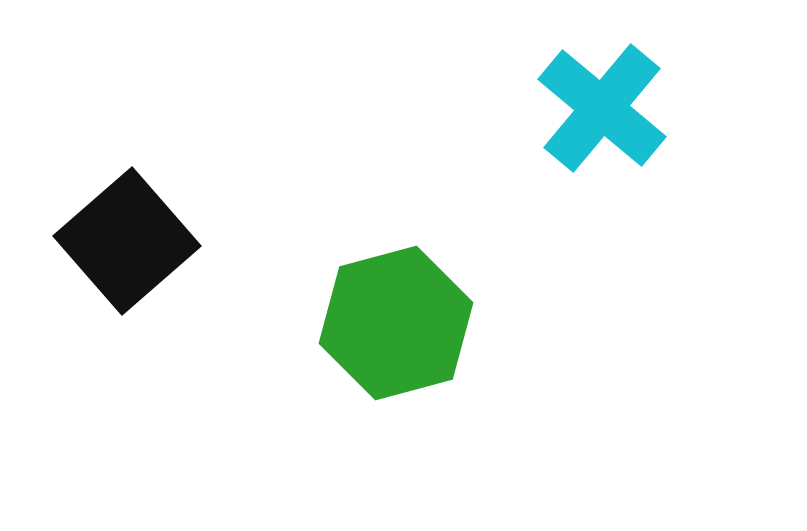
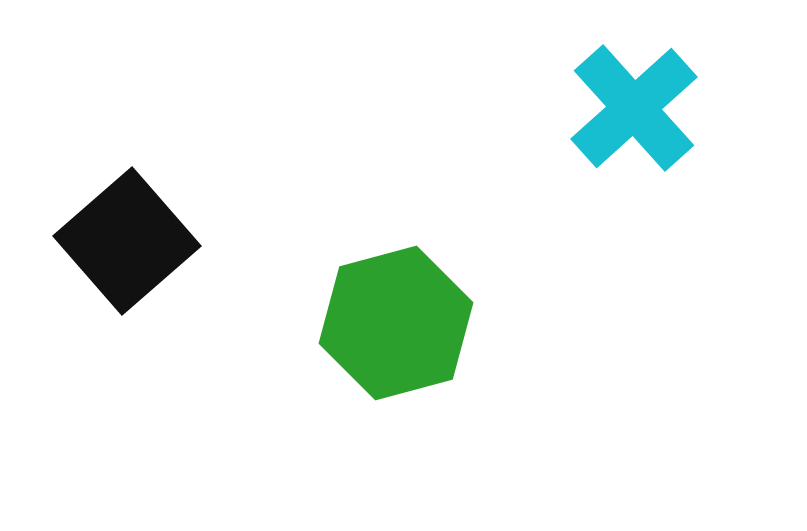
cyan cross: moved 32 px right; rotated 8 degrees clockwise
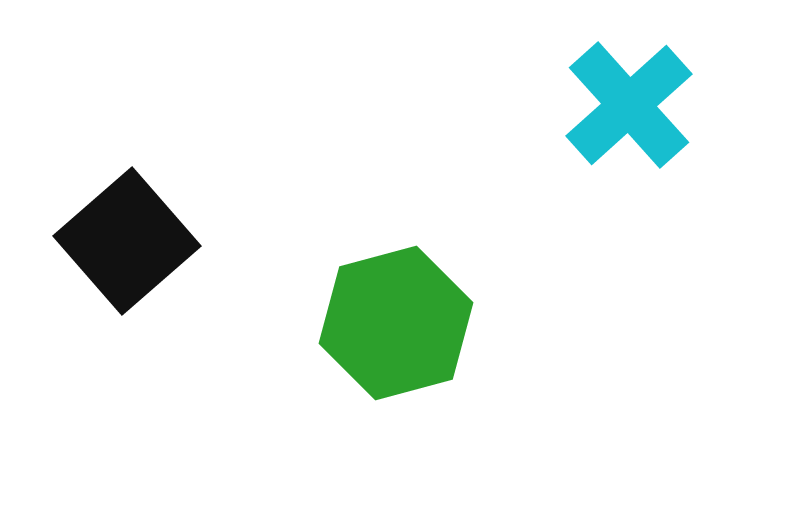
cyan cross: moved 5 px left, 3 px up
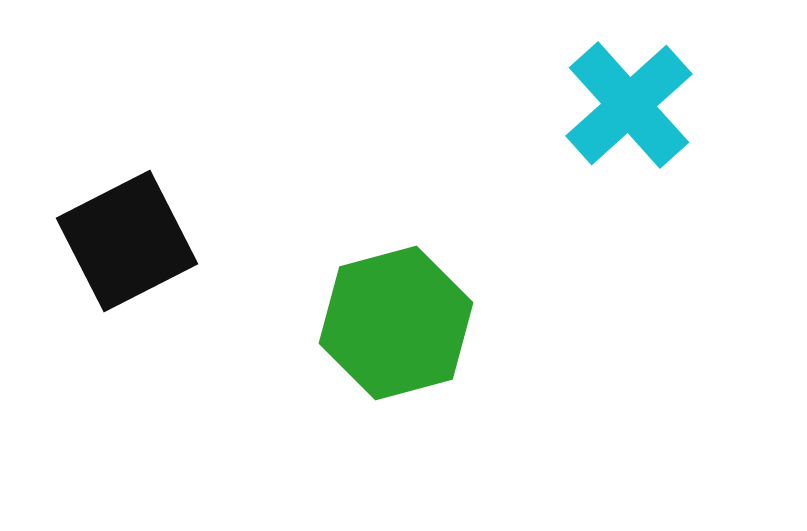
black square: rotated 14 degrees clockwise
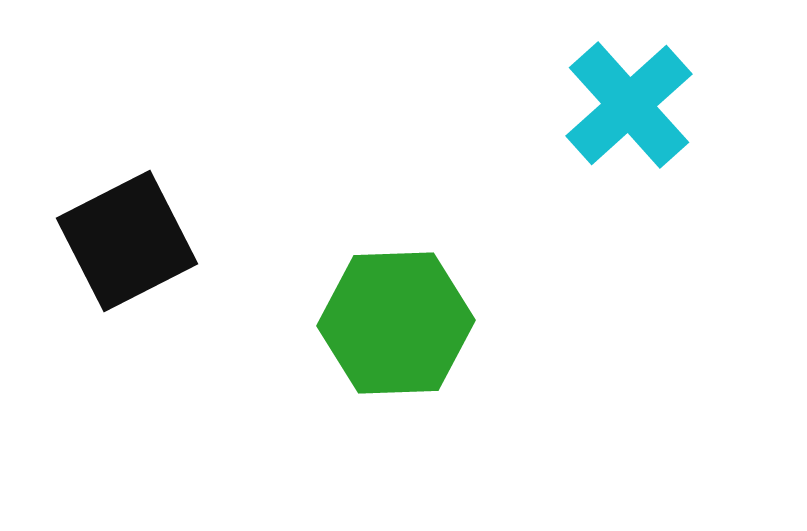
green hexagon: rotated 13 degrees clockwise
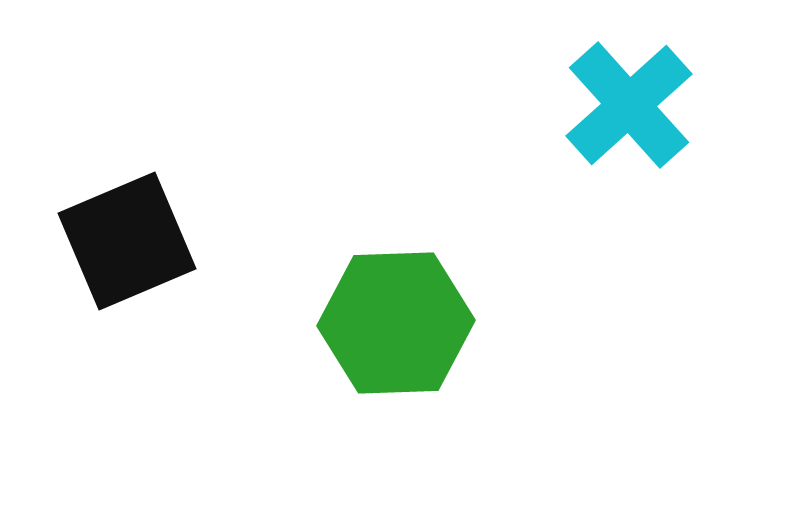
black square: rotated 4 degrees clockwise
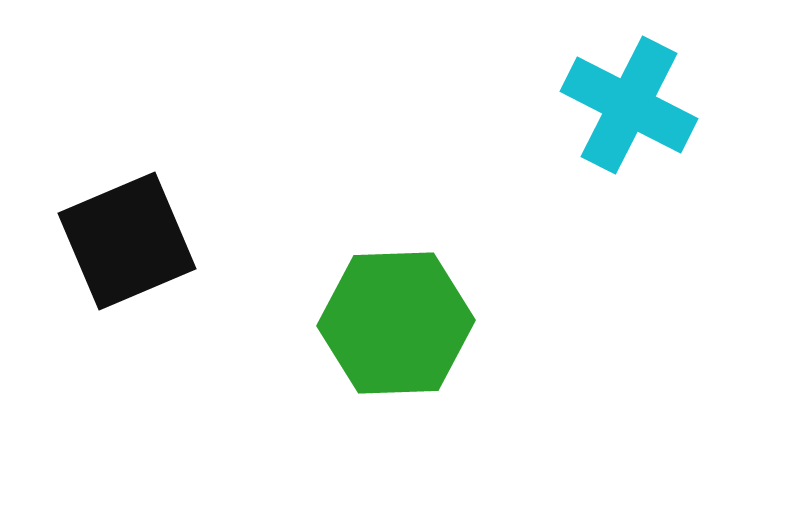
cyan cross: rotated 21 degrees counterclockwise
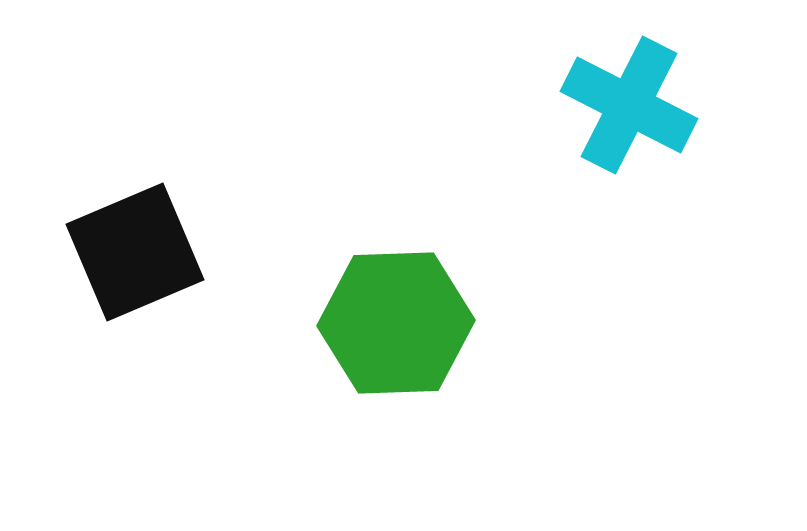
black square: moved 8 px right, 11 px down
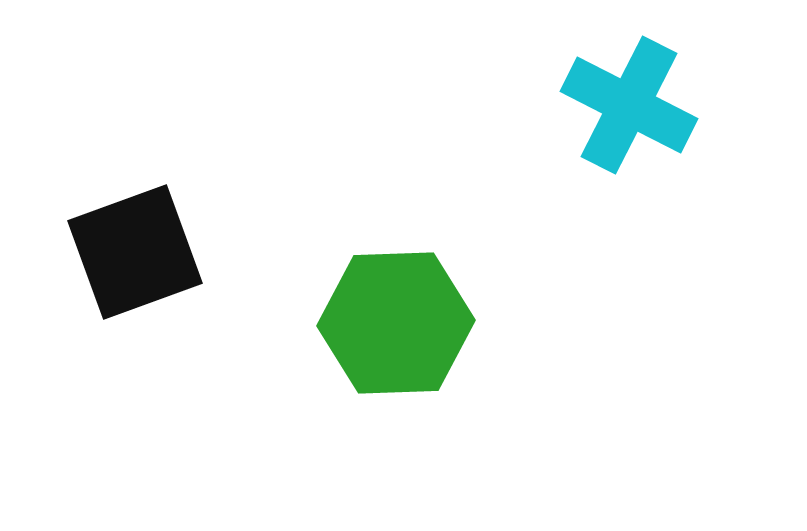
black square: rotated 3 degrees clockwise
